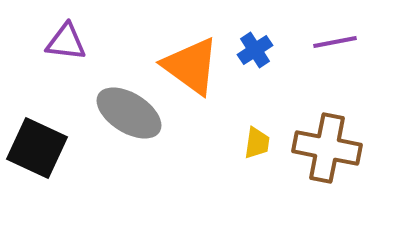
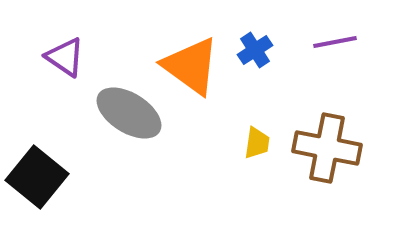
purple triangle: moved 1 px left, 15 px down; rotated 27 degrees clockwise
black square: moved 29 px down; rotated 14 degrees clockwise
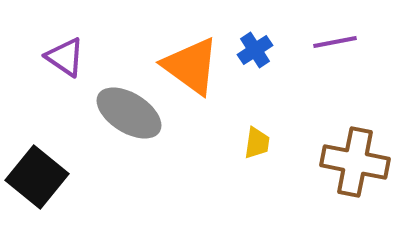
brown cross: moved 28 px right, 14 px down
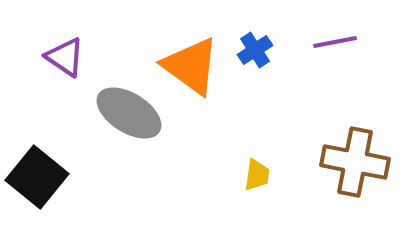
yellow trapezoid: moved 32 px down
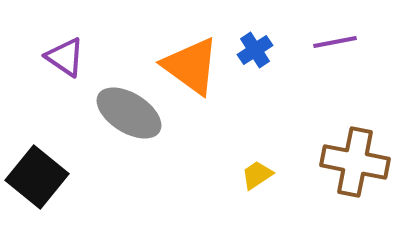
yellow trapezoid: rotated 132 degrees counterclockwise
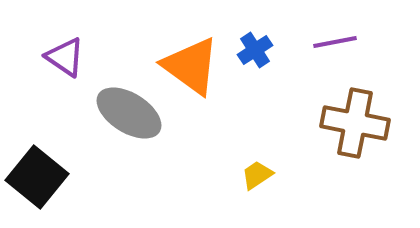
brown cross: moved 39 px up
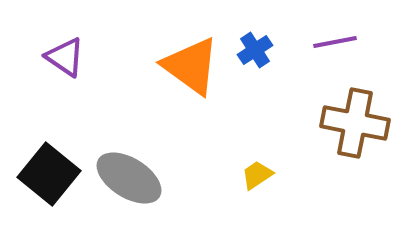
gray ellipse: moved 65 px down
black square: moved 12 px right, 3 px up
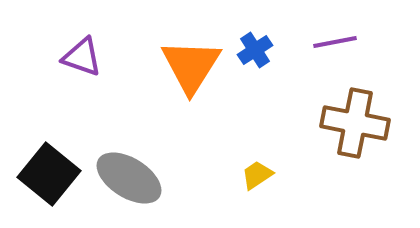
purple triangle: moved 17 px right; rotated 15 degrees counterclockwise
orange triangle: rotated 26 degrees clockwise
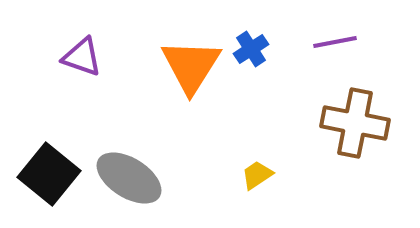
blue cross: moved 4 px left, 1 px up
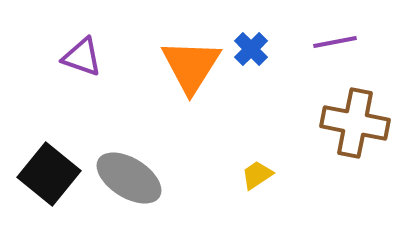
blue cross: rotated 12 degrees counterclockwise
